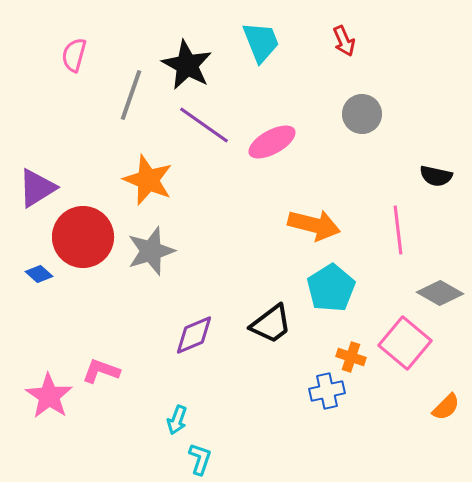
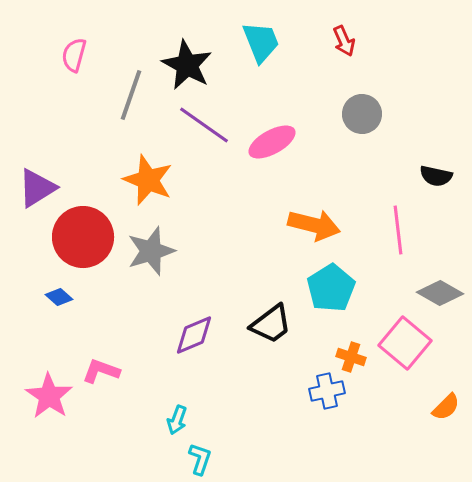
blue diamond: moved 20 px right, 23 px down
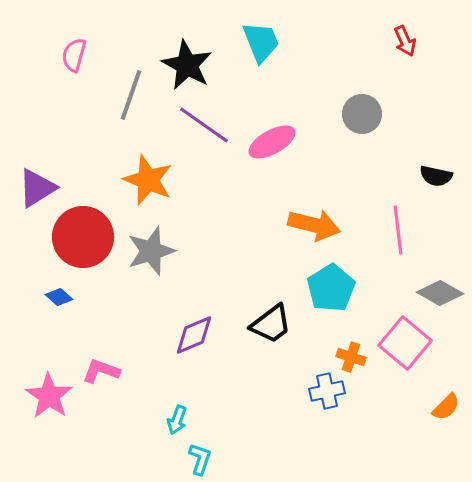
red arrow: moved 61 px right
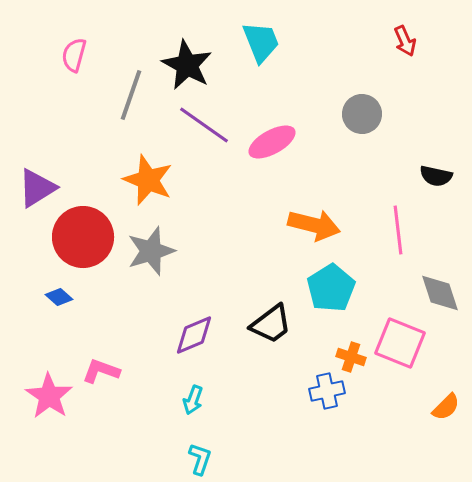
gray diamond: rotated 42 degrees clockwise
pink square: moved 5 px left; rotated 18 degrees counterclockwise
cyan arrow: moved 16 px right, 20 px up
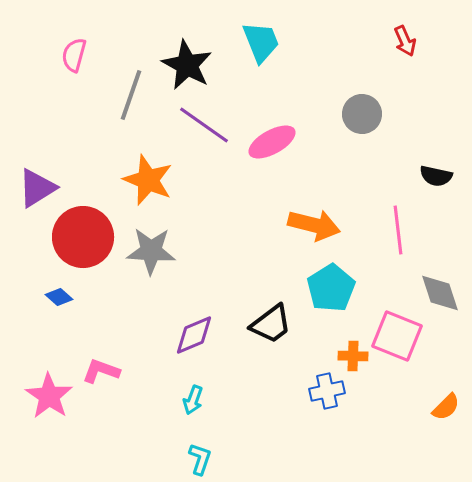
gray star: rotated 21 degrees clockwise
pink square: moved 3 px left, 7 px up
orange cross: moved 2 px right, 1 px up; rotated 16 degrees counterclockwise
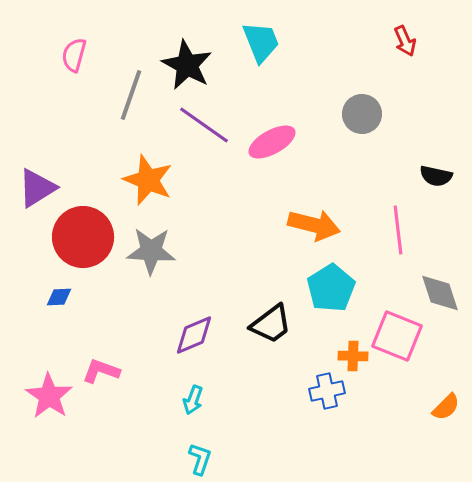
blue diamond: rotated 44 degrees counterclockwise
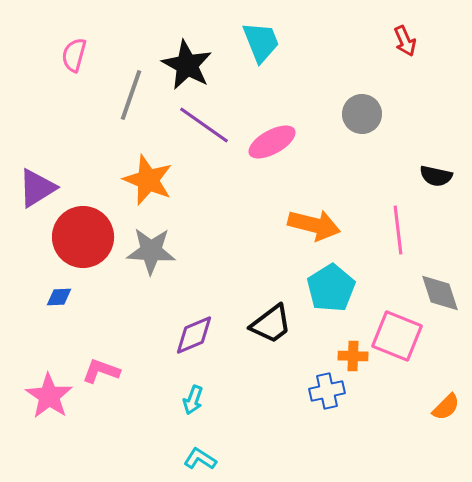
cyan L-shape: rotated 76 degrees counterclockwise
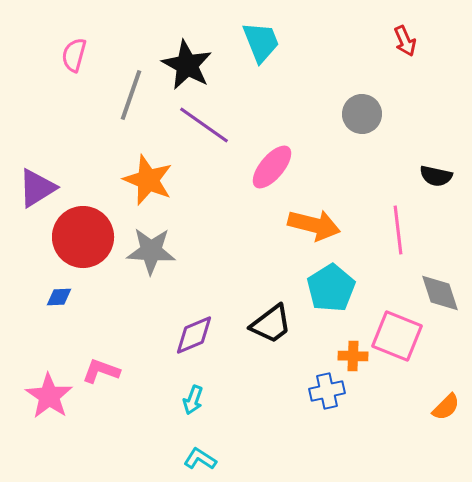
pink ellipse: moved 25 px down; rotated 21 degrees counterclockwise
